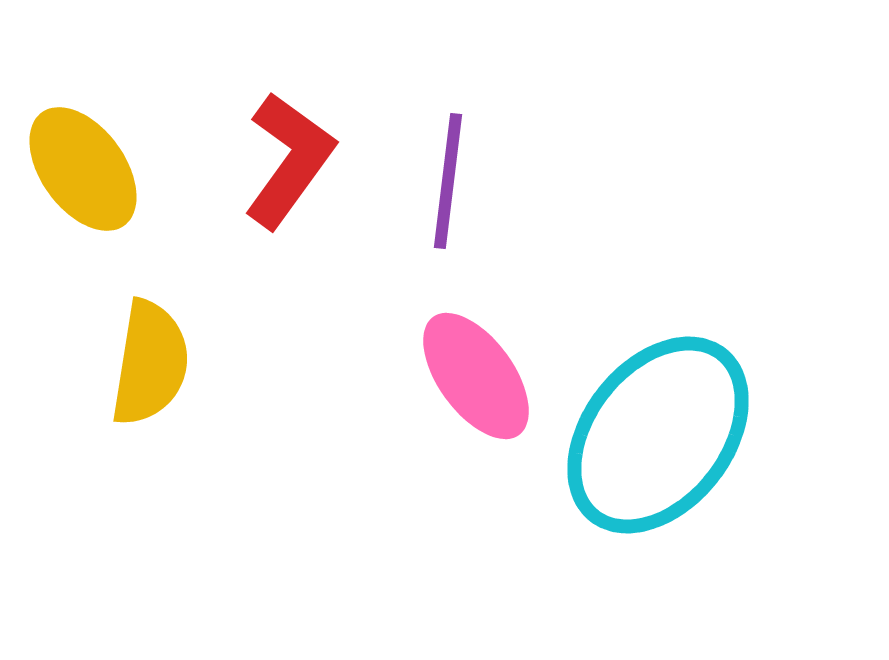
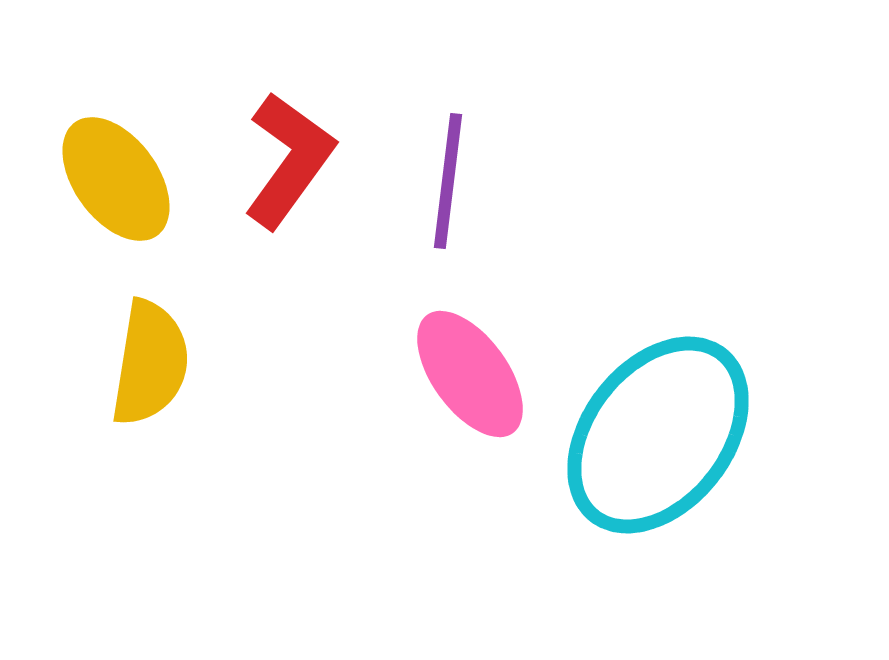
yellow ellipse: moved 33 px right, 10 px down
pink ellipse: moved 6 px left, 2 px up
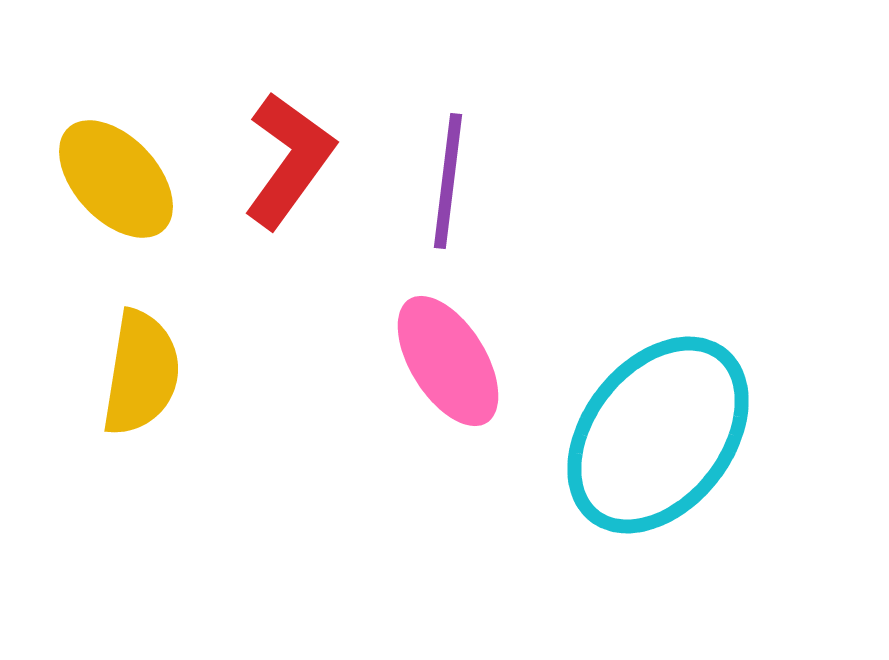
yellow ellipse: rotated 7 degrees counterclockwise
yellow semicircle: moved 9 px left, 10 px down
pink ellipse: moved 22 px left, 13 px up; rotated 4 degrees clockwise
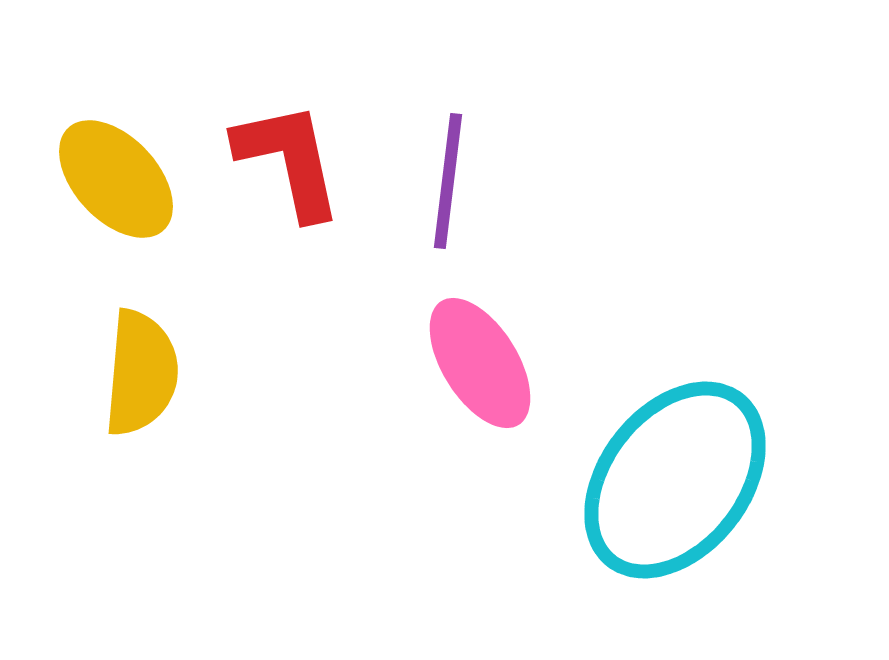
red L-shape: rotated 48 degrees counterclockwise
pink ellipse: moved 32 px right, 2 px down
yellow semicircle: rotated 4 degrees counterclockwise
cyan ellipse: moved 17 px right, 45 px down
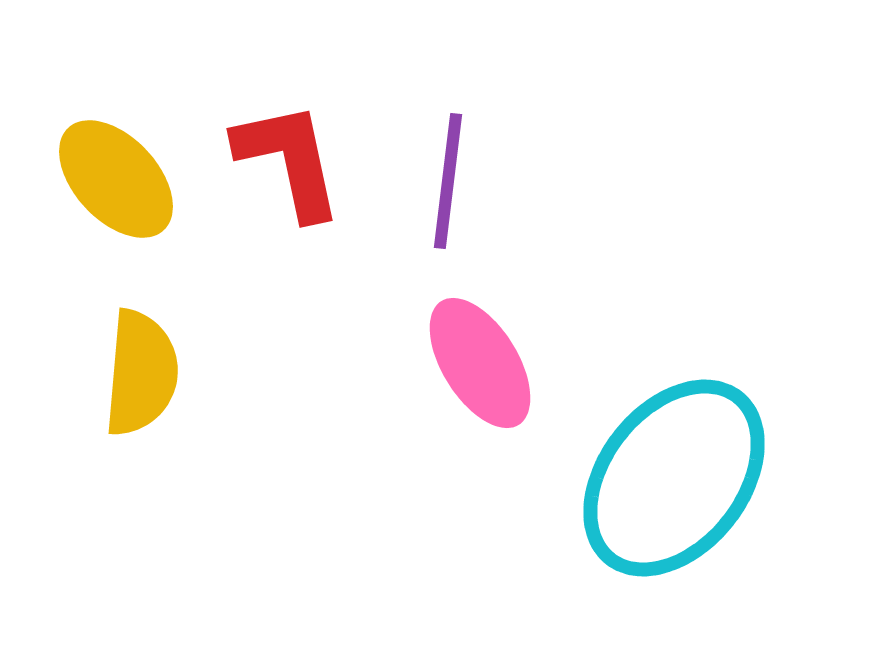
cyan ellipse: moved 1 px left, 2 px up
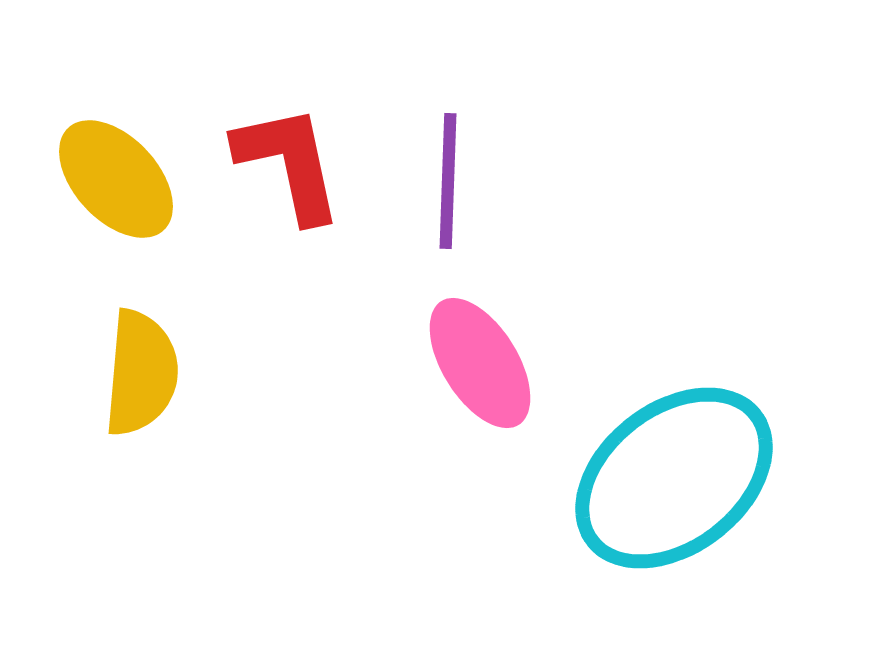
red L-shape: moved 3 px down
purple line: rotated 5 degrees counterclockwise
cyan ellipse: rotated 14 degrees clockwise
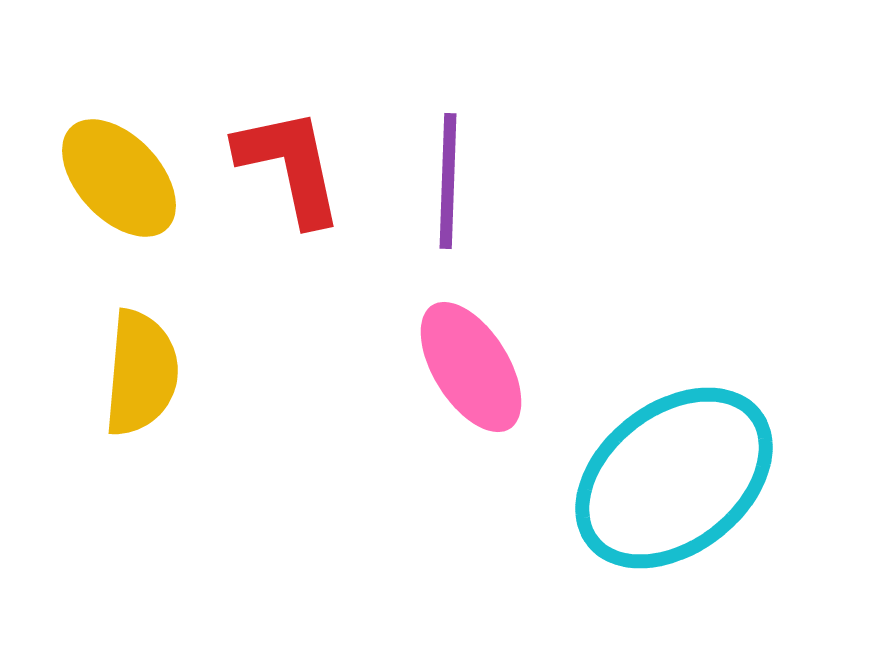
red L-shape: moved 1 px right, 3 px down
yellow ellipse: moved 3 px right, 1 px up
pink ellipse: moved 9 px left, 4 px down
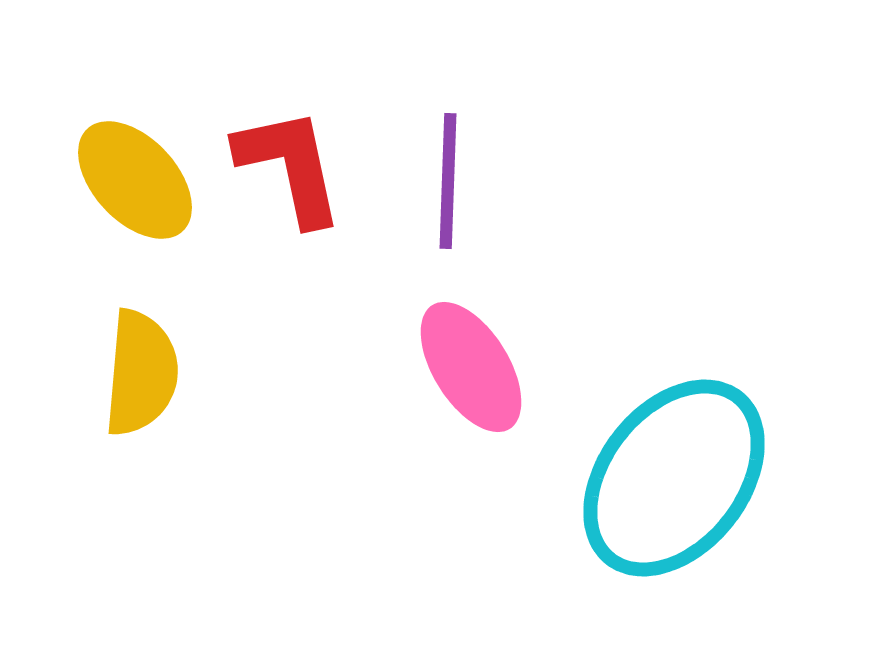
yellow ellipse: moved 16 px right, 2 px down
cyan ellipse: rotated 14 degrees counterclockwise
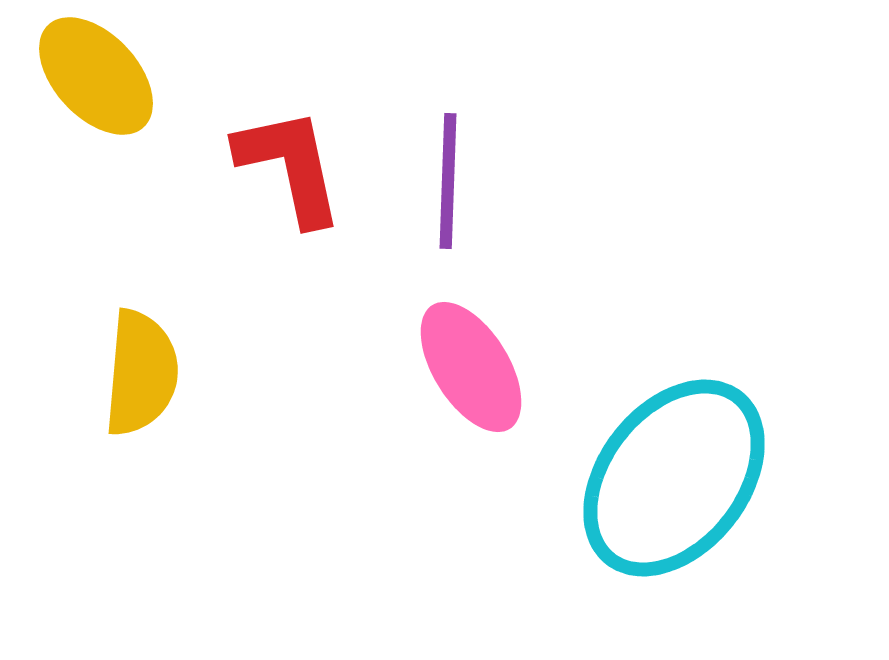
yellow ellipse: moved 39 px left, 104 px up
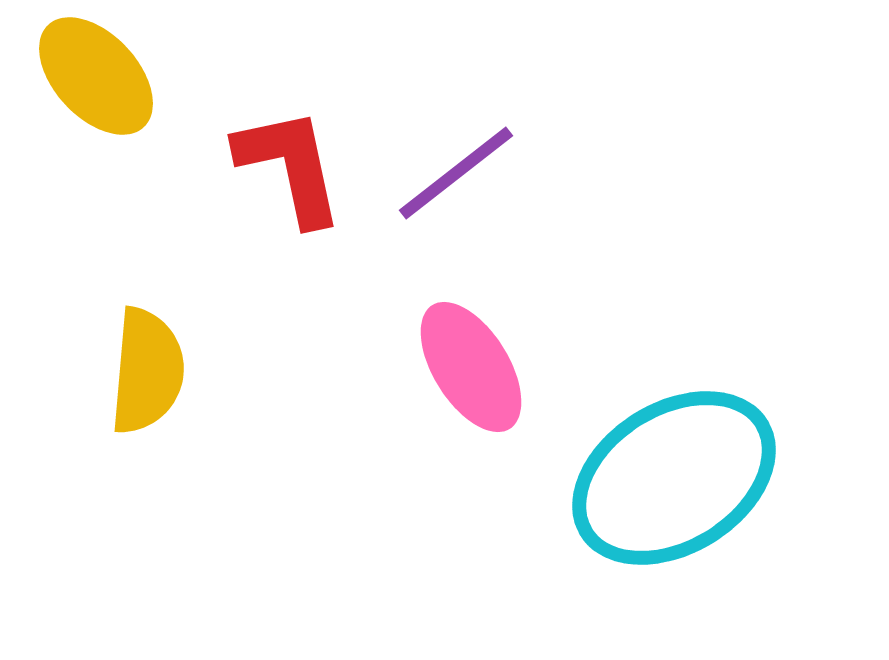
purple line: moved 8 px right, 8 px up; rotated 50 degrees clockwise
yellow semicircle: moved 6 px right, 2 px up
cyan ellipse: rotated 20 degrees clockwise
